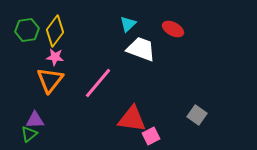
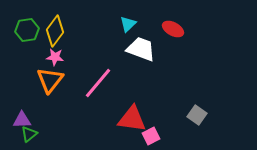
purple triangle: moved 13 px left
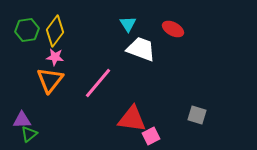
cyan triangle: rotated 18 degrees counterclockwise
gray square: rotated 18 degrees counterclockwise
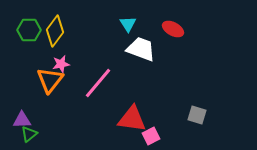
green hexagon: moved 2 px right; rotated 10 degrees clockwise
pink star: moved 6 px right, 7 px down; rotated 18 degrees counterclockwise
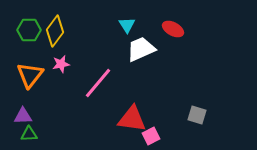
cyan triangle: moved 1 px left, 1 px down
white trapezoid: rotated 44 degrees counterclockwise
orange triangle: moved 20 px left, 5 px up
purple triangle: moved 1 px right, 4 px up
green triangle: rotated 36 degrees clockwise
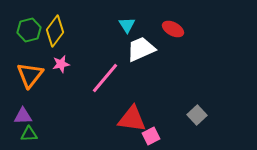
green hexagon: rotated 15 degrees counterclockwise
pink line: moved 7 px right, 5 px up
gray square: rotated 30 degrees clockwise
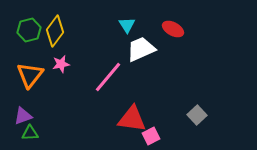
pink line: moved 3 px right, 1 px up
purple triangle: rotated 18 degrees counterclockwise
green triangle: moved 1 px right, 1 px up
